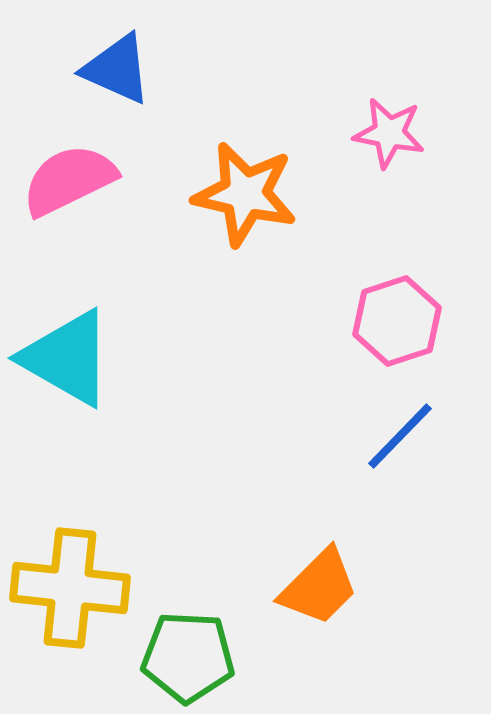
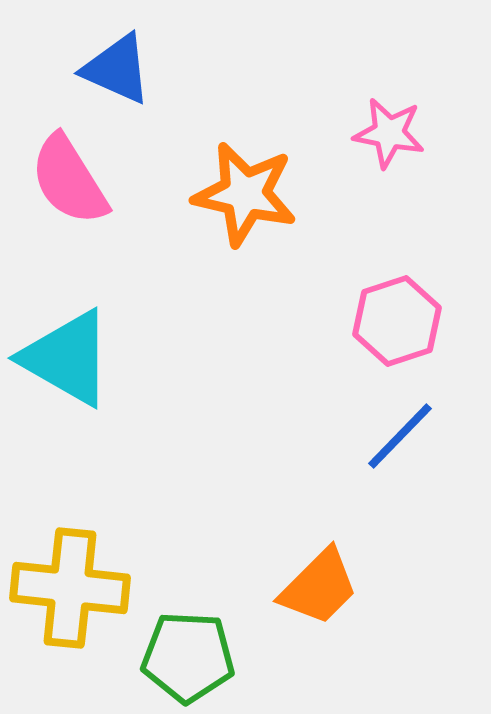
pink semicircle: rotated 96 degrees counterclockwise
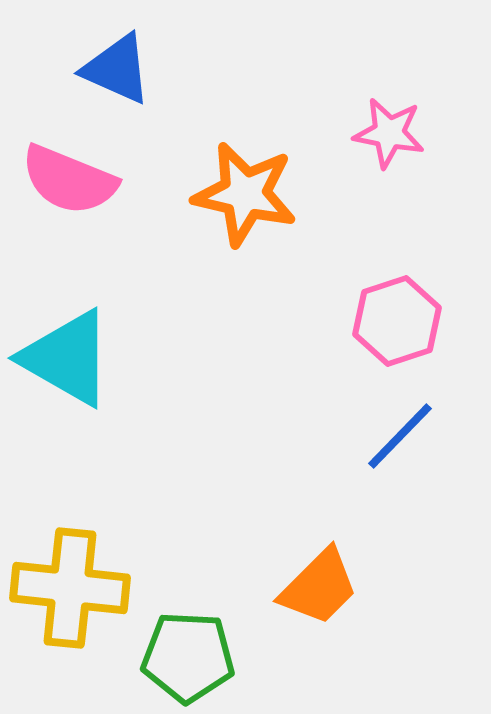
pink semicircle: rotated 36 degrees counterclockwise
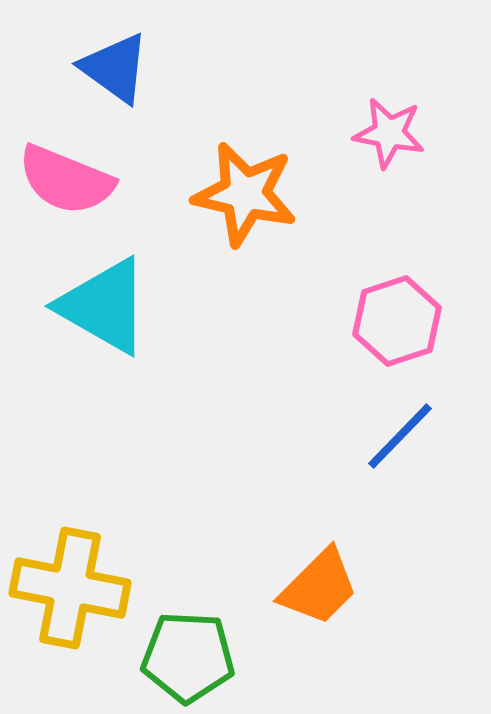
blue triangle: moved 2 px left, 1 px up; rotated 12 degrees clockwise
pink semicircle: moved 3 px left
cyan triangle: moved 37 px right, 52 px up
yellow cross: rotated 5 degrees clockwise
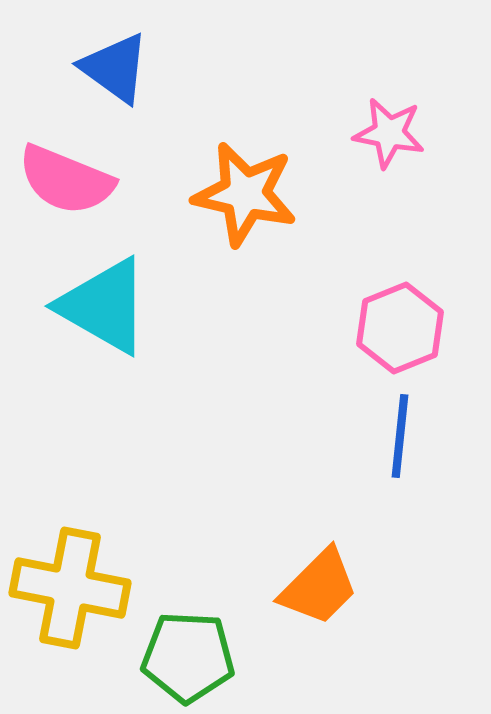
pink hexagon: moved 3 px right, 7 px down; rotated 4 degrees counterclockwise
blue line: rotated 38 degrees counterclockwise
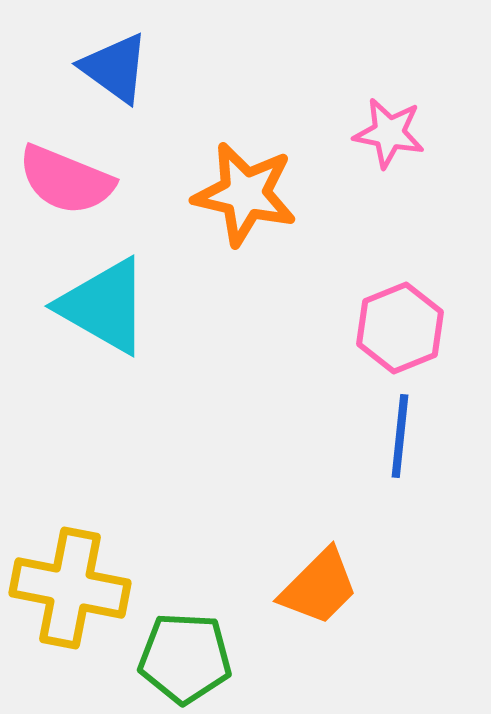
green pentagon: moved 3 px left, 1 px down
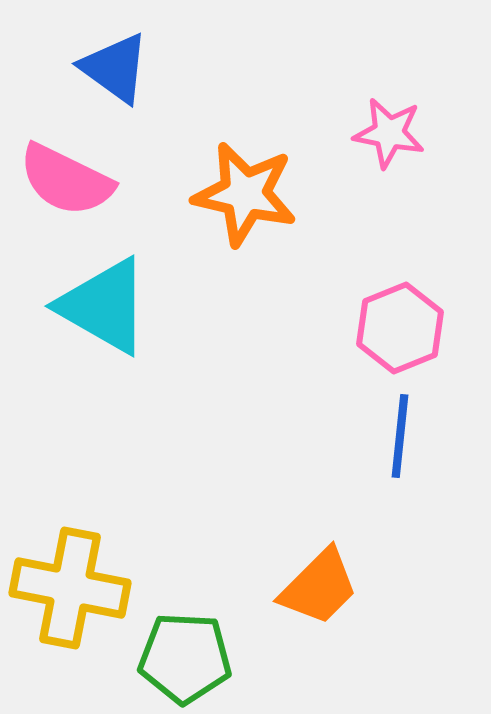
pink semicircle: rotated 4 degrees clockwise
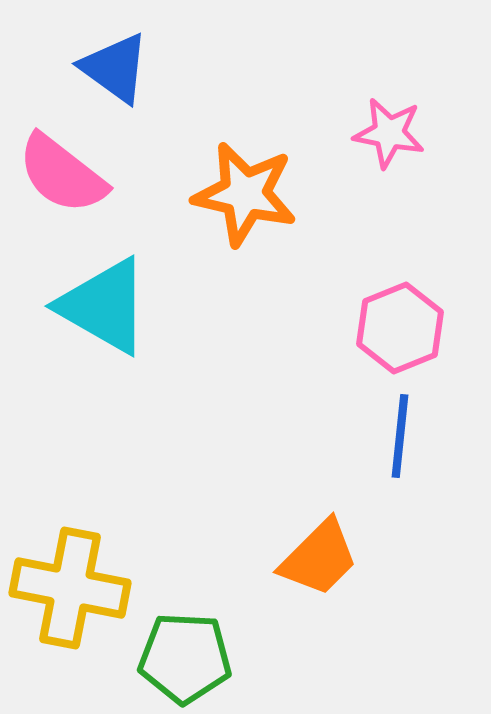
pink semicircle: moved 4 px left, 6 px up; rotated 12 degrees clockwise
orange trapezoid: moved 29 px up
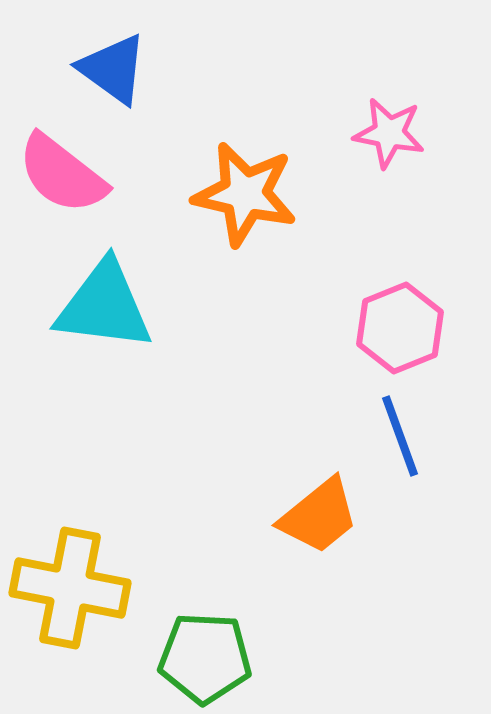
blue triangle: moved 2 px left, 1 px down
cyan triangle: rotated 23 degrees counterclockwise
blue line: rotated 26 degrees counterclockwise
orange trapezoid: moved 42 px up; rotated 6 degrees clockwise
green pentagon: moved 20 px right
